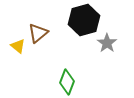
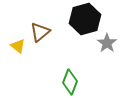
black hexagon: moved 1 px right, 1 px up
brown triangle: moved 2 px right, 1 px up
green diamond: moved 3 px right
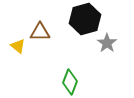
brown triangle: rotated 40 degrees clockwise
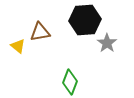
black hexagon: moved 1 px down; rotated 12 degrees clockwise
brown triangle: rotated 10 degrees counterclockwise
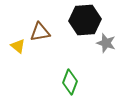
gray star: moved 1 px left; rotated 18 degrees counterclockwise
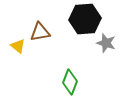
black hexagon: moved 1 px up
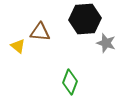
brown triangle: rotated 15 degrees clockwise
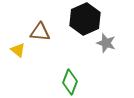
black hexagon: rotated 20 degrees counterclockwise
yellow triangle: moved 4 px down
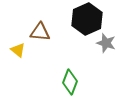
black hexagon: moved 2 px right
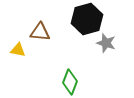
black hexagon: rotated 8 degrees clockwise
yellow triangle: rotated 28 degrees counterclockwise
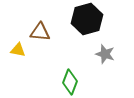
gray star: moved 1 px left, 11 px down
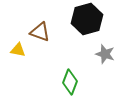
brown triangle: rotated 15 degrees clockwise
